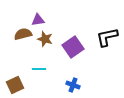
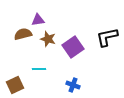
brown star: moved 3 px right
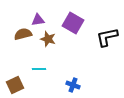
purple square: moved 24 px up; rotated 25 degrees counterclockwise
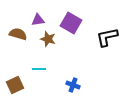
purple square: moved 2 px left
brown semicircle: moved 5 px left; rotated 30 degrees clockwise
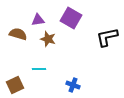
purple square: moved 5 px up
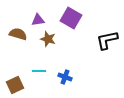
black L-shape: moved 3 px down
cyan line: moved 2 px down
blue cross: moved 8 px left, 8 px up
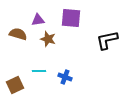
purple square: rotated 25 degrees counterclockwise
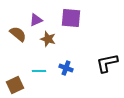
purple triangle: moved 2 px left; rotated 16 degrees counterclockwise
brown semicircle: rotated 24 degrees clockwise
black L-shape: moved 23 px down
blue cross: moved 1 px right, 9 px up
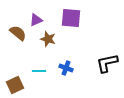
brown semicircle: moved 1 px up
